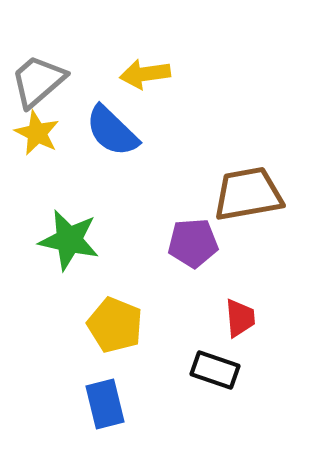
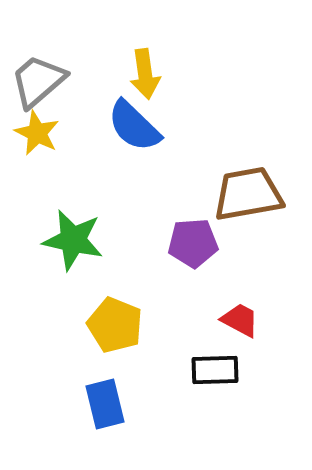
yellow arrow: rotated 90 degrees counterclockwise
blue semicircle: moved 22 px right, 5 px up
green star: moved 4 px right
red trapezoid: moved 2 px down; rotated 57 degrees counterclockwise
black rectangle: rotated 21 degrees counterclockwise
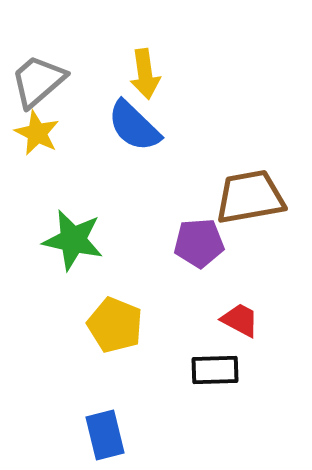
brown trapezoid: moved 2 px right, 3 px down
purple pentagon: moved 6 px right
blue rectangle: moved 31 px down
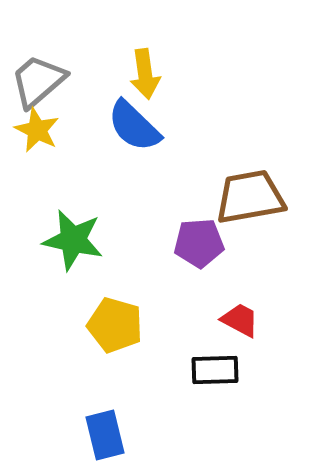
yellow star: moved 3 px up
yellow pentagon: rotated 6 degrees counterclockwise
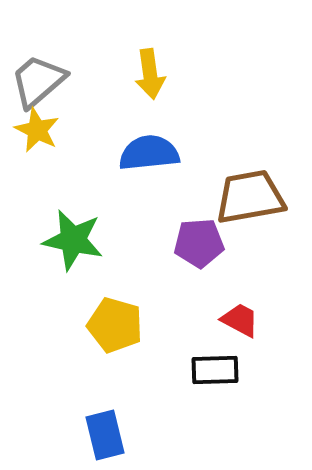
yellow arrow: moved 5 px right
blue semicircle: moved 15 px right, 27 px down; rotated 130 degrees clockwise
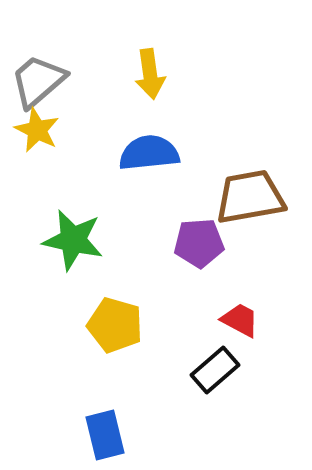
black rectangle: rotated 39 degrees counterclockwise
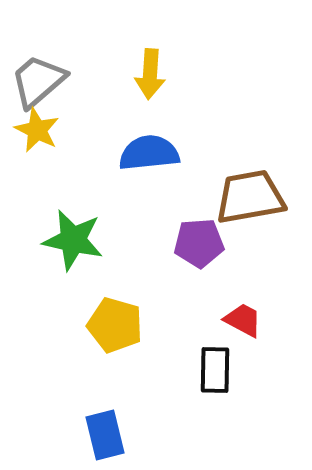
yellow arrow: rotated 12 degrees clockwise
red trapezoid: moved 3 px right
black rectangle: rotated 48 degrees counterclockwise
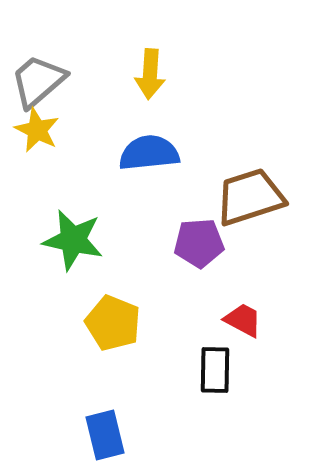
brown trapezoid: rotated 8 degrees counterclockwise
yellow pentagon: moved 2 px left, 2 px up; rotated 6 degrees clockwise
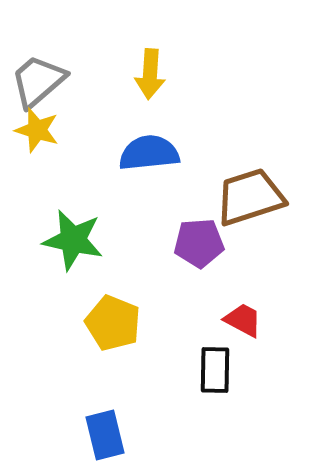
yellow star: rotated 9 degrees counterclockwise
